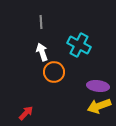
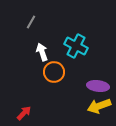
gray line: moved 10 px left; rotated 32 degrees clockwise
cyan cross: moved 3 px left, 1 px down
red arrow: moved 2 px left
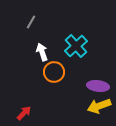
cyan cross: rotated 20 degrees clockwise
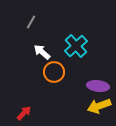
white arrow: rotated 30 degrees counterclockwise
